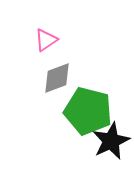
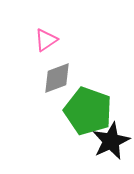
green pentagon: rotated 6 degrees clockwise
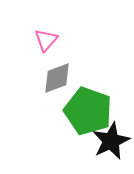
pink triangle: rotated 15 degrees counterclockwise
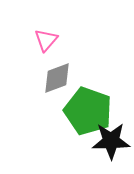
black star: rotated 24 degrees clockwise
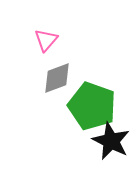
green pentagon: moved 4 px right, 5 px up
black star: rotated 27 degrees clockwise
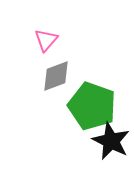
gray diamond: moved 1 px left, 2 px up
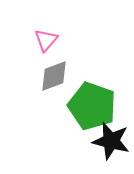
gray diamond: moved 2 px left
black star: rotated 12 degrees counterclockwise
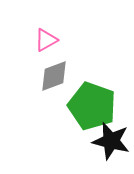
pink triangle: rotated 20 degrees clockwise
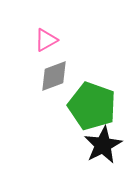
black star: moved 8 px left, 4 px down; rotated 30 degrees clockwise
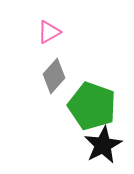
pink triangle: moved 3 px right, 8 px up
gray diamond: rotated 28 degrees counterclockwise
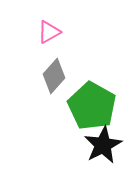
green pentagon: rotated 9 degrees clockwise
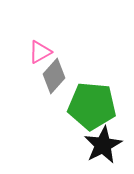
pink triangle: moved 9 px left, 20 px down
green pentagon: rotated 24 degrees counterclockwise
